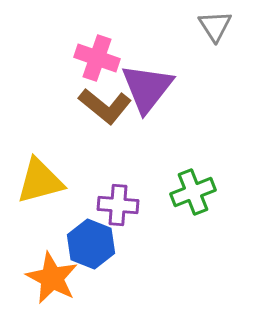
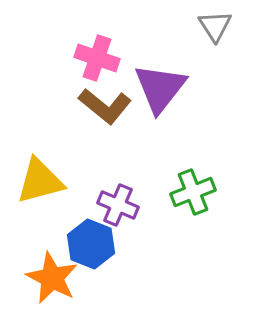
purple triangle: moved 13 px right
purple cross: rotated 18 degrees clockwise
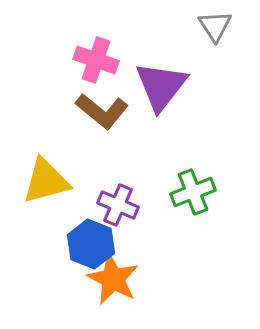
pink cross: moved 1 px left, 2 px down
purple triangle: moved 1 px right, 2 px up
brown L-shape: moved 3 px left, 5 px down
yellow triangle: moved 6 px right
orange star: moved 61 px right, 1 px down
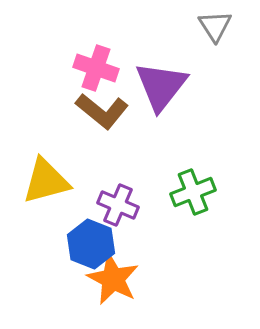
pink cross: moved 8 px down
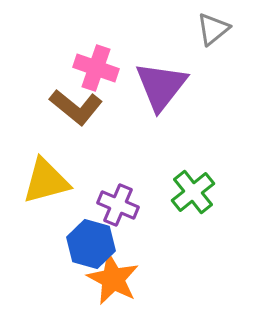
gray triangle: moved 2 px left, 3 px down; rotated 24 degrees clockwise
brown L-shape: moved 26 px left, 4 px up
green cross: rotated 18 degrees counterclockwise
blue hexagon: rotated 6 degrees counterclockwise
